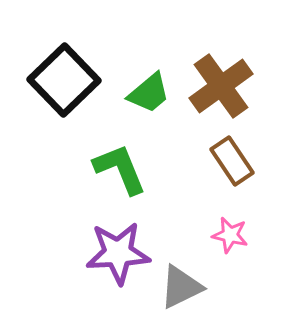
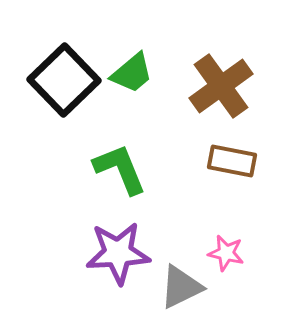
green trapezoid: moved 17 px left, 20 px up
brown rectangle: rotated 45 degrees counterclockwise
pink star: moved 4 px left, 18 px down
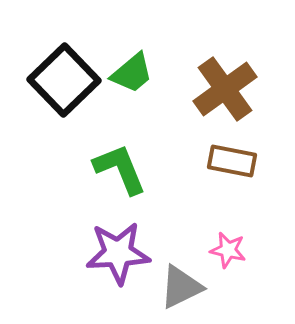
brown cross: moved 4 px right, 3 px down
pink star: moved 2 px right, 3 px up
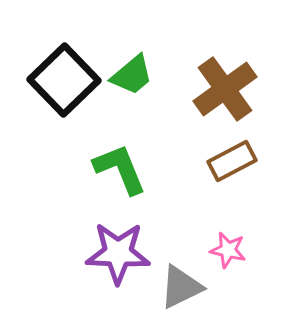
green trapezoid: moved 2 px down
brown rectangle: rotated 39 degrees counterclockwise
purple star: rotated 6 degrees clockwise
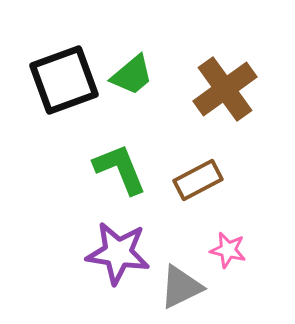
black square: rotated 24 degrees clockwise
brown rectangle: moved 34 px left, 19 px down
purple star: rotated 6 degrees clockwise
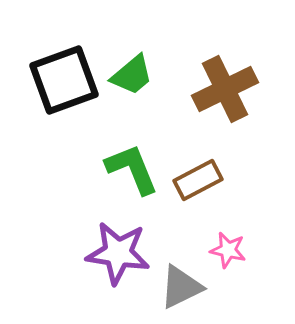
brown cross: rotated 10 degrees clockwise
green L-shape: moved 12 px right
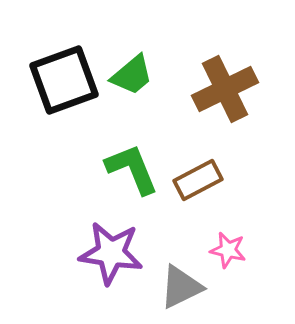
purple star: moved 7 px left
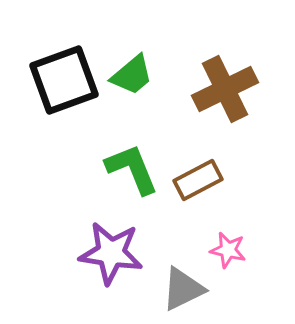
gray triangle: moved 2 px right, 2 px down
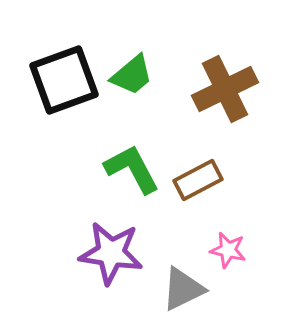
green L-shape: rotated 6 degrees counterclockwise
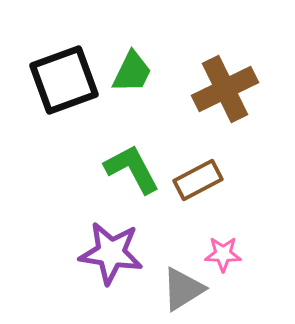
green trapezoid: moved 3 px up; rotated 24 degrees counterclockwise
pink star: moved 5 px left, 4 px down; rotated 12 degrees counterclockwise
gray triangle: rotated 6 degrees counterclockwise
